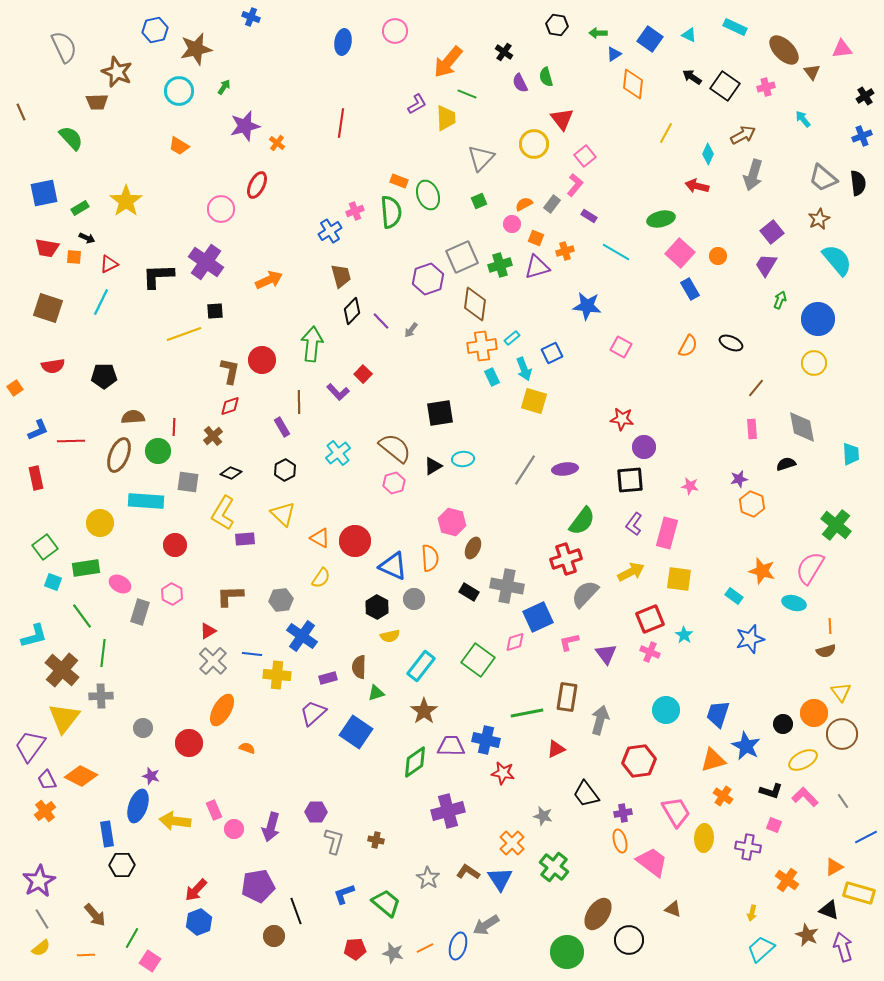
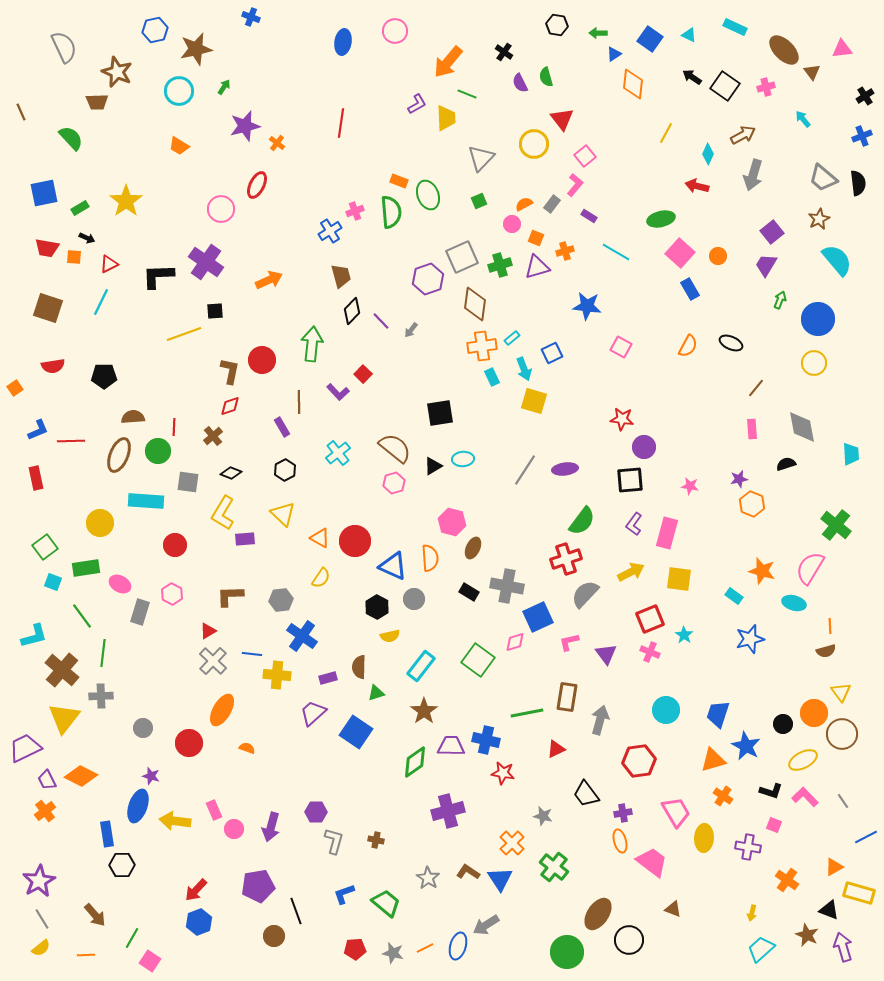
purple trapezoid at (30, 746): moved 5 px left, 2 px down; rotated 28 degrees clockwise
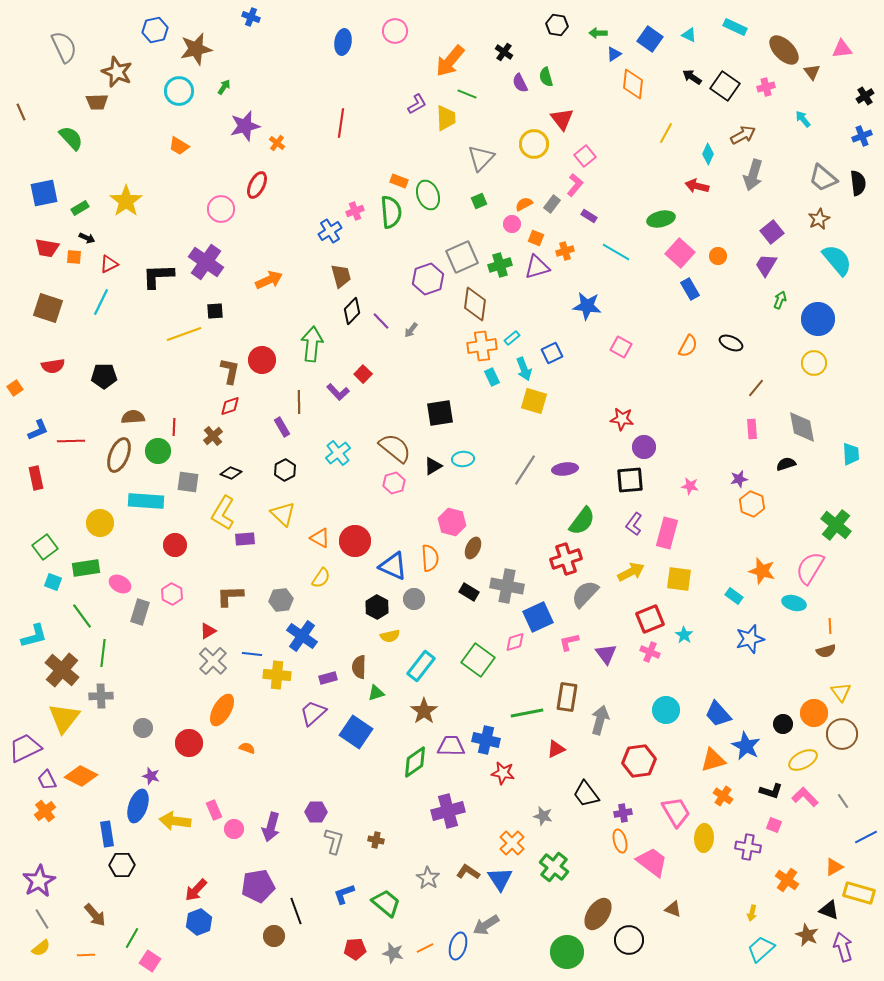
orange arrow at (448, 62): moved 2 px right, 1 px up
blue trapezoid at (718, 714): rotated 60 degrees counterclockwise
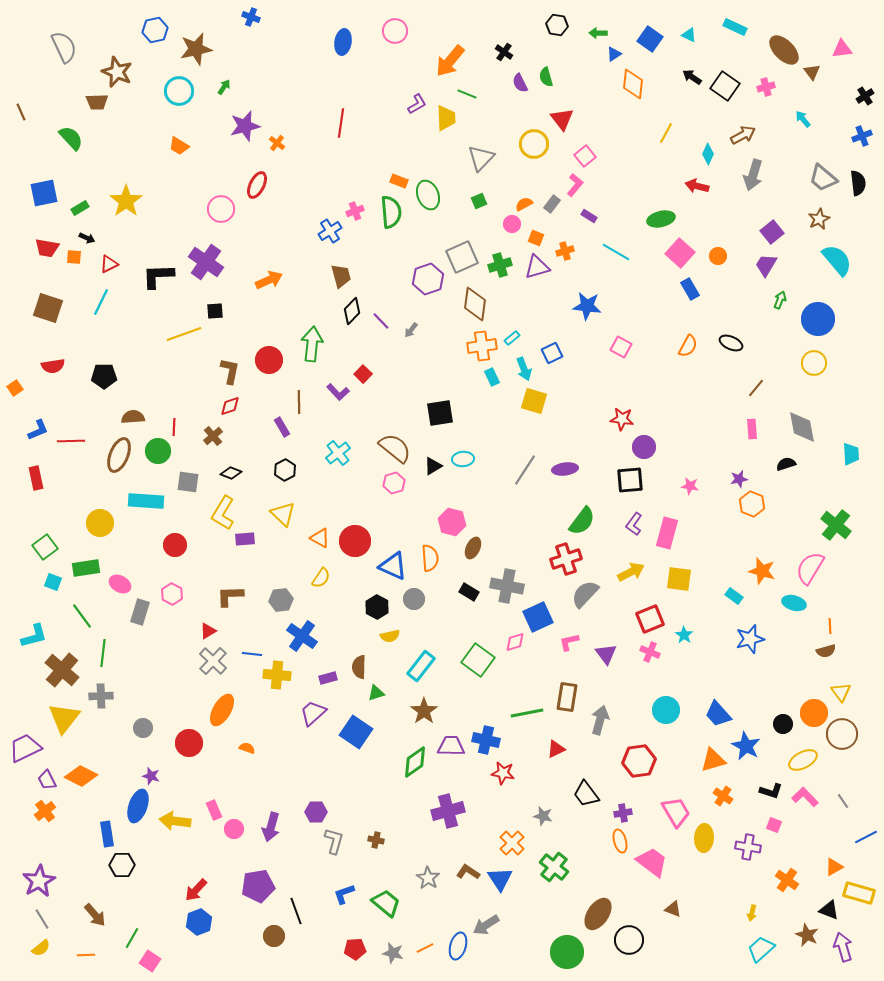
red circle at (262, 360): moved 7 px right
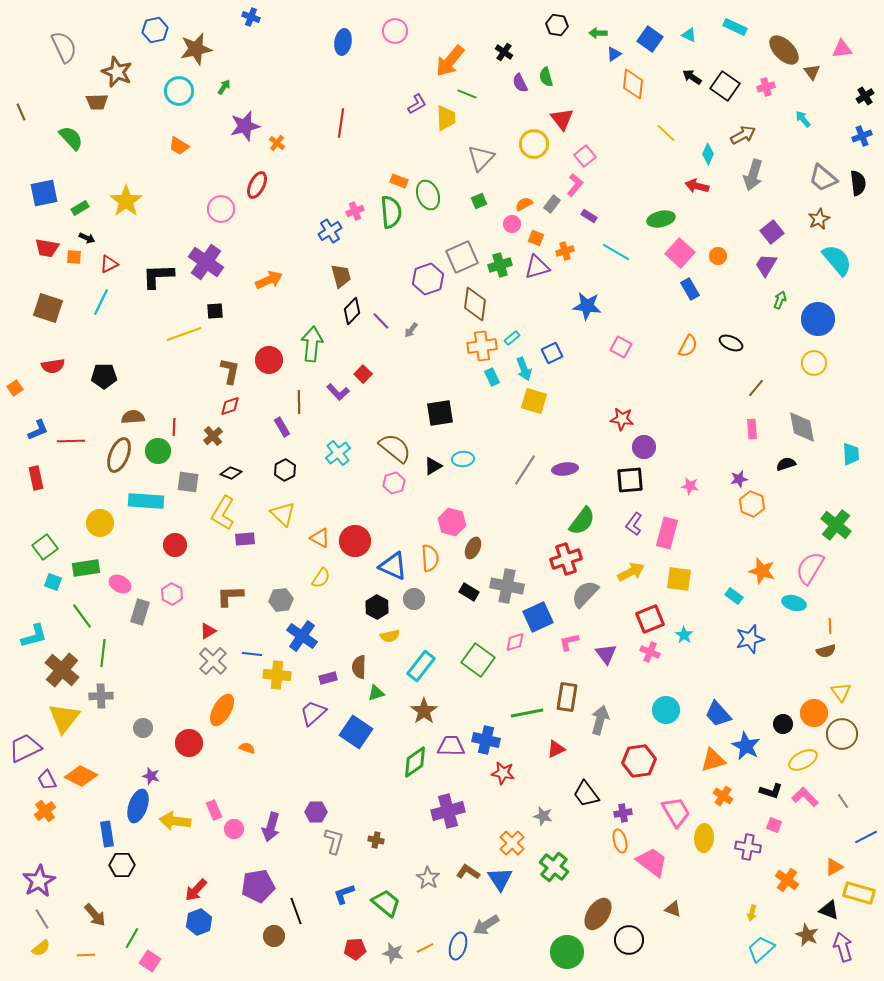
yellow line at (666, 133): rotated 75 degrees counterclockwise
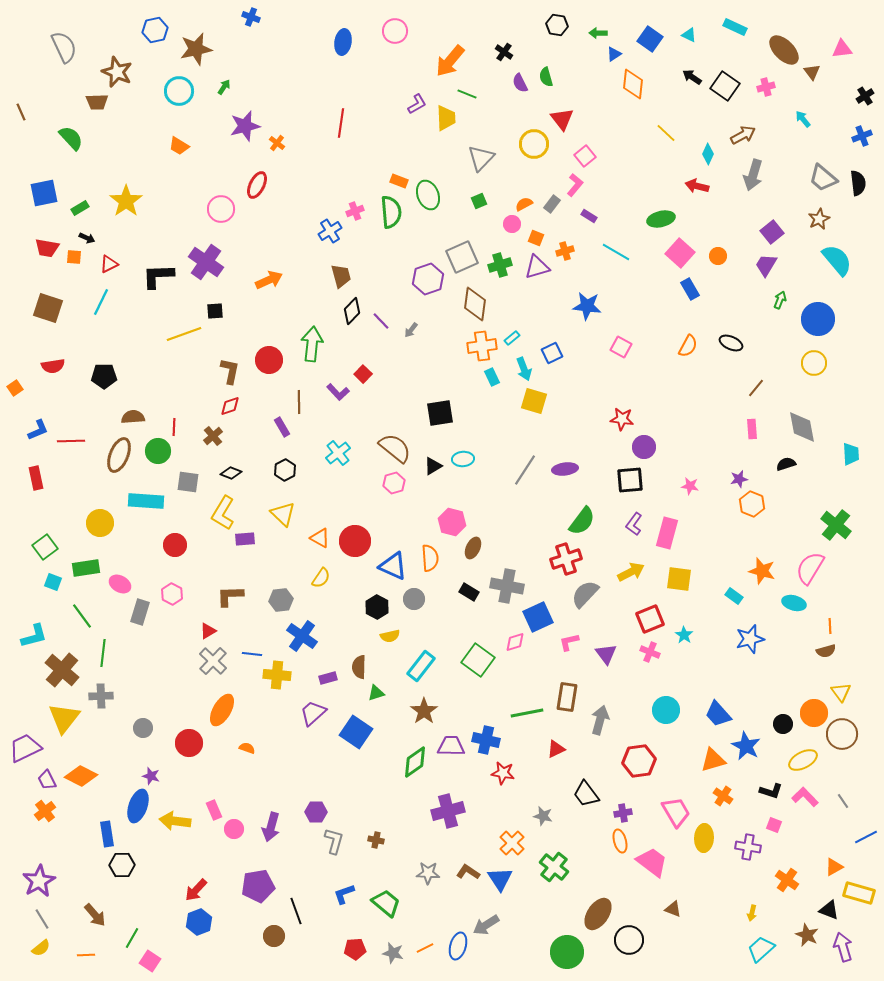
gray star at (428, 878): moved 5 px up; rotated 30 degrees counterclockwise
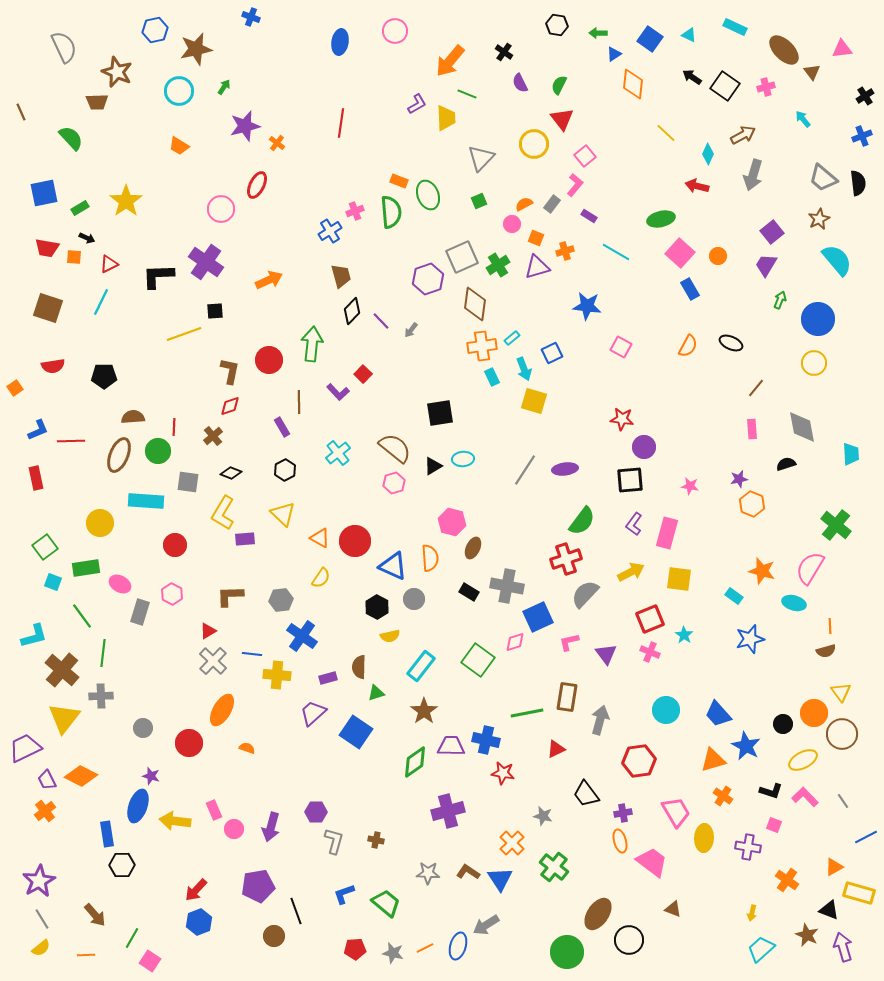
blue ellipse at (343, 42): moved 3 px left
green semicircle at (546, 77): moved 13 px right, 8 px down; rotated 42 degrees clockwise
green cross at (500, 265): moved 2 px left; rotated 15 degrees counterclockwise
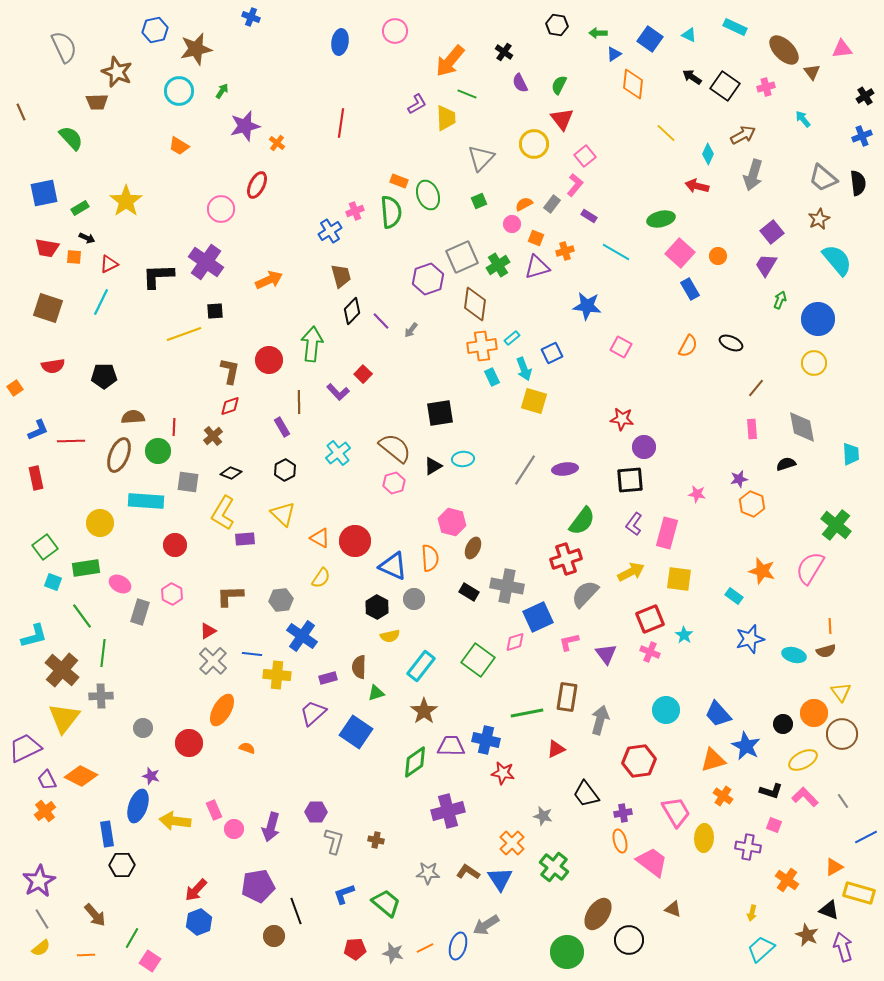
green arrow at (224, 87): moved 2 px left, 4 px down
pink star at (690, 486): moved 7 px right, 8 px down
cyan ellipse at (794, 603): moved 52 px down
